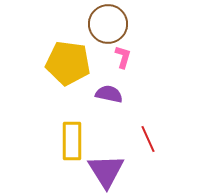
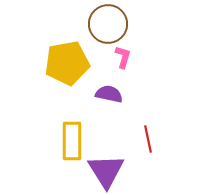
yellow pentagon: moved 1 px left; rotated 18 degrees counterclockwise
red line: rotated 12 degrees clockwise
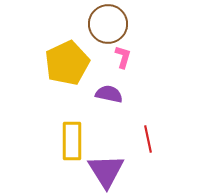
yellow pentagon: rotated 15 degrees counterclockwise
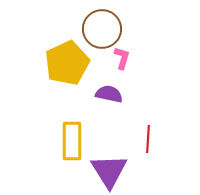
brown circle: moved 6 px left, 5 px down
pink L-shape: moved 1 px left, 1 px down
red line: rotated 16 degrees clockwise
purple triangle: moved 3 px right
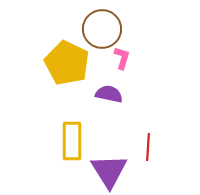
yellow pentagon: rotated 21 degrees counterclockwise
red line: moved 8 px down
